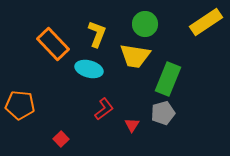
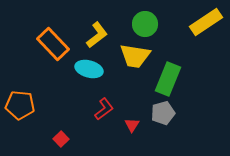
yellow L-shape: moved 1 px down; rotated 32 degrees clockwise
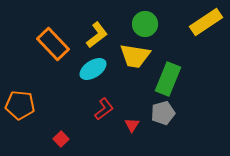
cyan ellipse: moved 4 px right; rotated 48 degrees counterclockwise
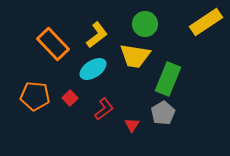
orange pentagon: moved 15 px right, 9 px up
gray pentagon: rotated 15 degrees counterclockwise
red square: moved 9 px right, 41 px up
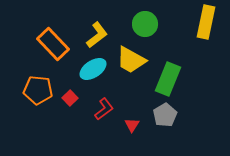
yellow rectangle: rotated 44 degrees counterclockwise
yellow trapezoid: moved 4 px left, 4 px down; rotated 20 degrees clockwise
orange pentagon: moved 3 px right, 6 px up
gray pentagon: moved 2 px right, 2 px down
